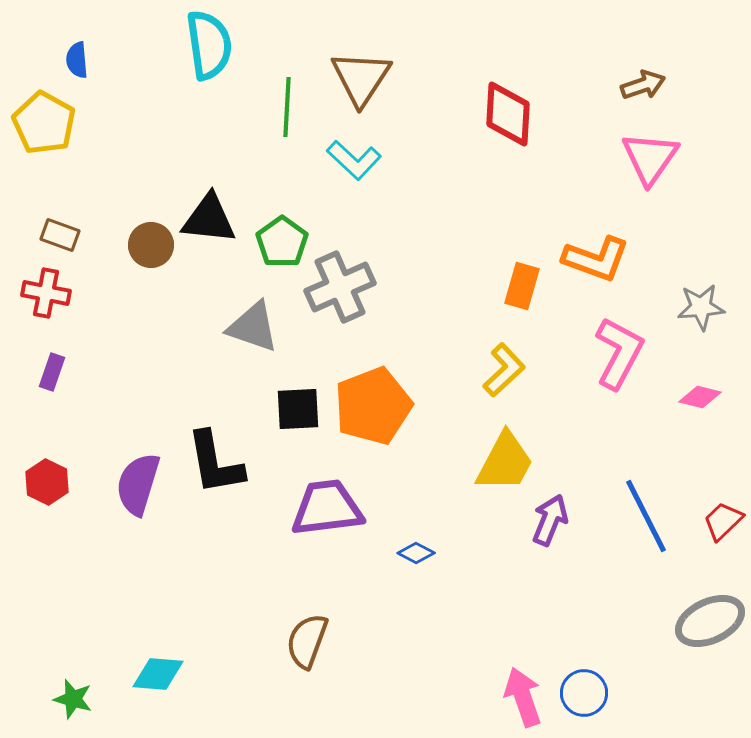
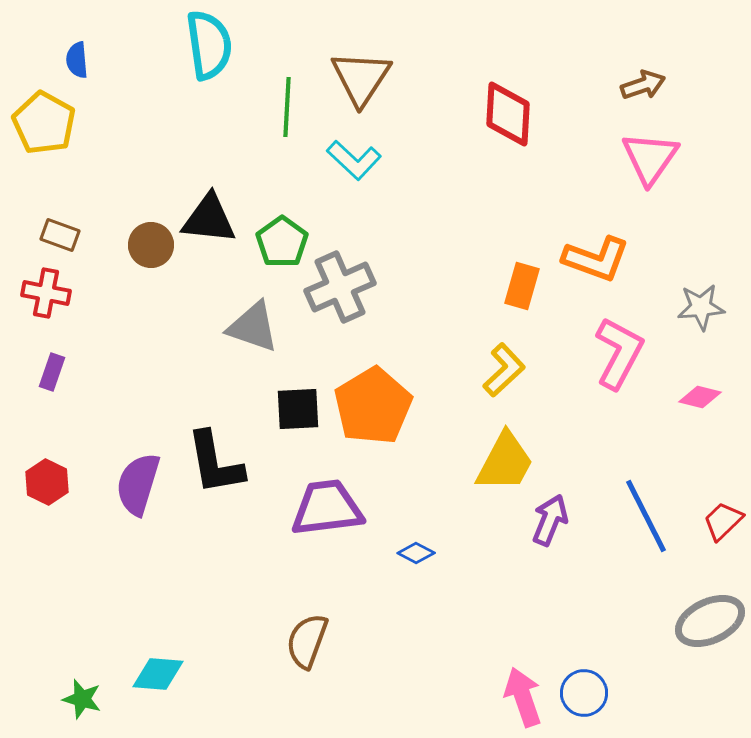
orange pentagon: rotated 10 degrees counterclockwise
green star: moved 9 px right
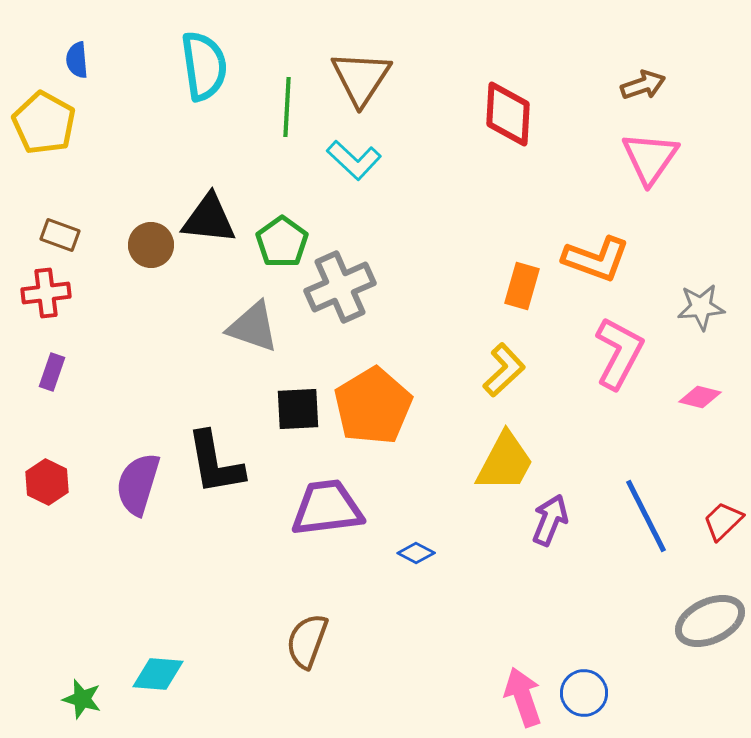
cyan semicircle: moved 5 px left, 21 px down
red cross: rotated 18 degrees counterclockwise
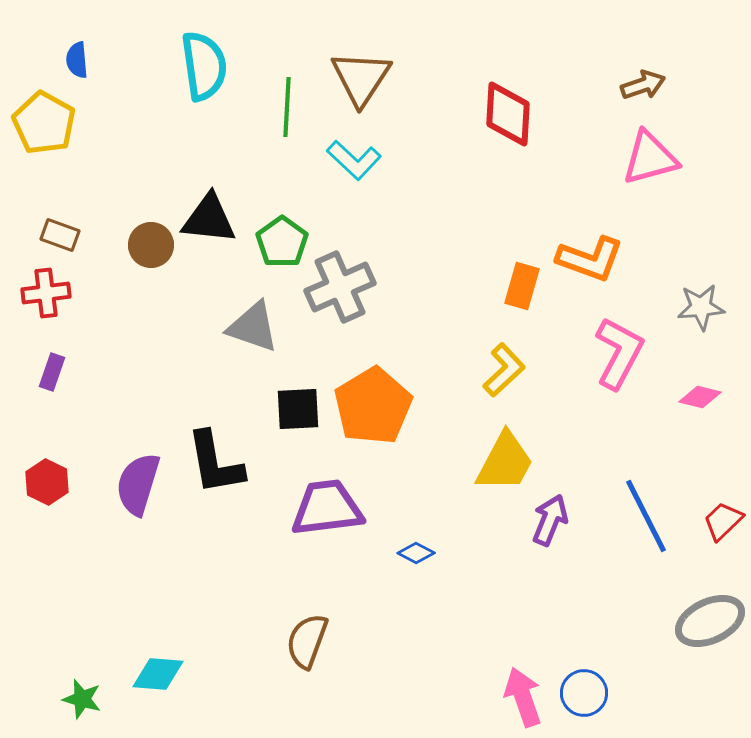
pink triangle: rotated 40 degrees clockwise
orange L-shape: moved 6 px left
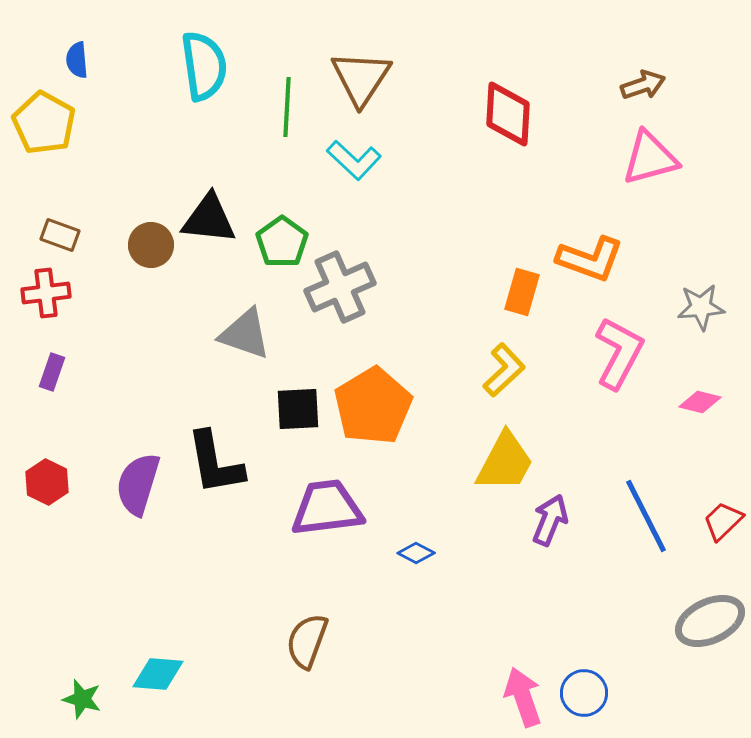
orange rectangle: moved 6 px down
gray triangle: moved 8 px left, 7 px down
pink diamond: moved 5 px down
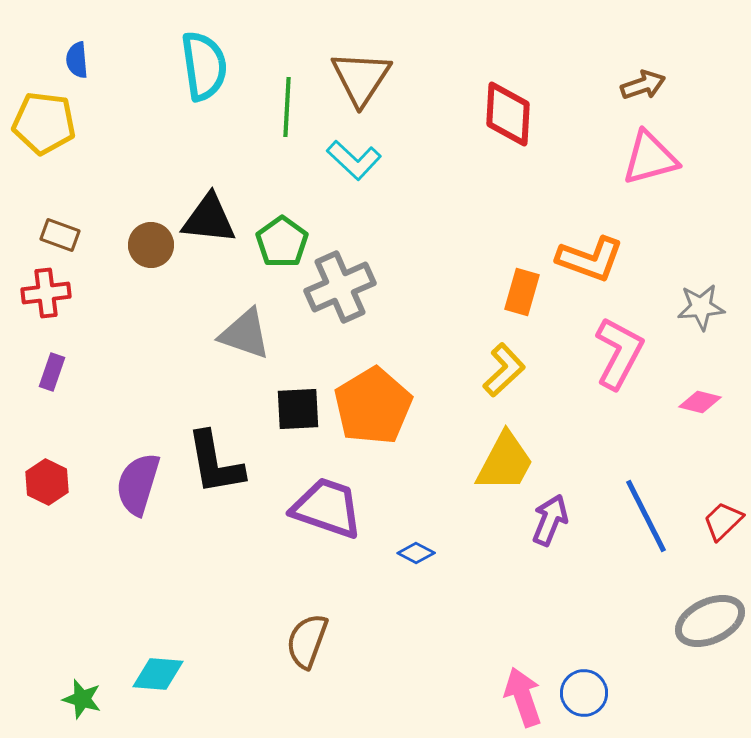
yellow pentagon: rotated 22 degrees counterclockwise
purple trapezoid: rotated 26 degrees clockwise
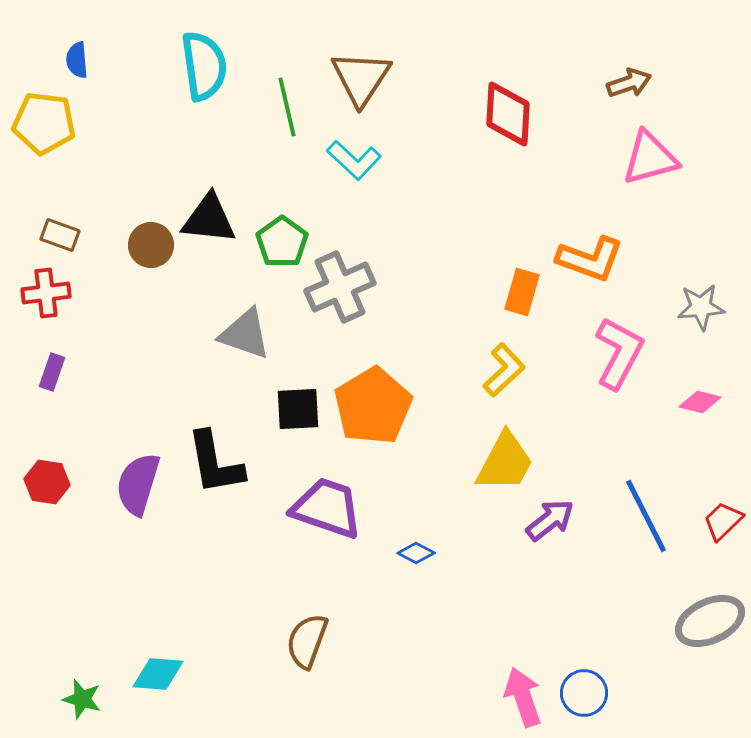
brown arrow: moved 14 px left, 2 px up
green line: rotated 16 degrees counterclockwise
red hexagon: rotated 18 degrees counterclockwise
purple arrow: rotated 30 degrees clockwise
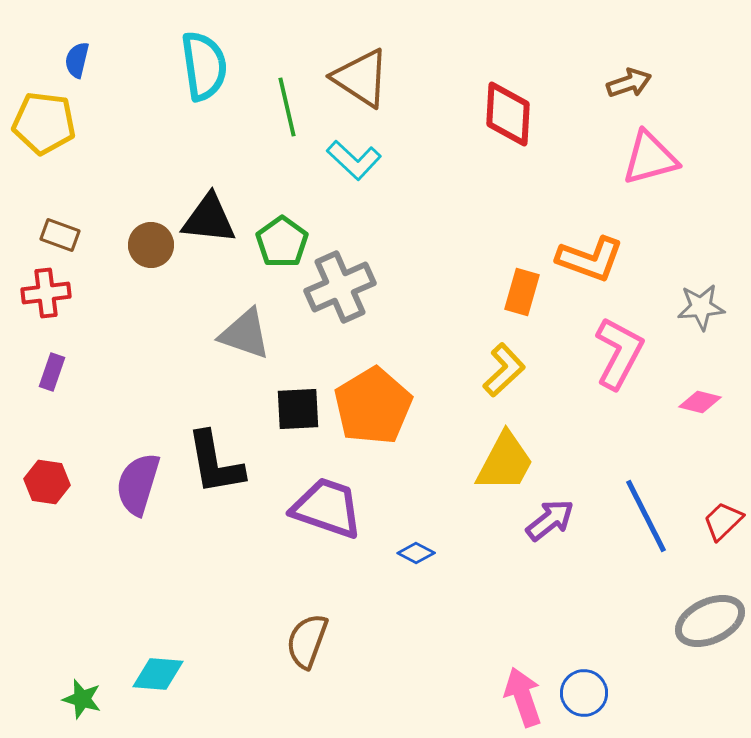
blue semicircle: rotated 18 degrees clockwise
brown triangle: rotated 30 degrees counterclockwise
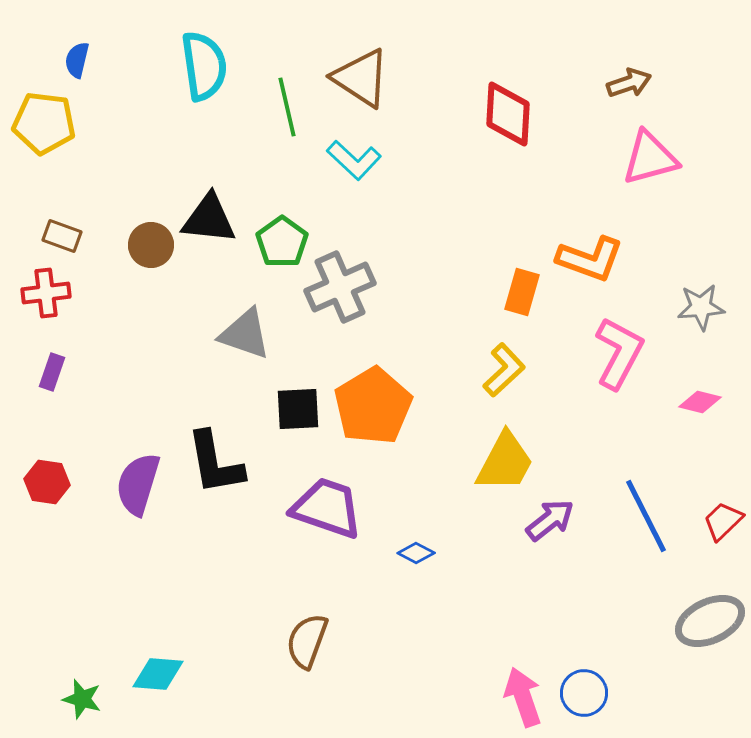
brown rectangle: moved 2 px right, 1 px down
